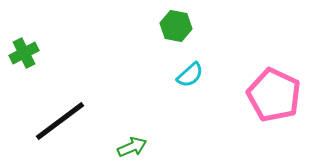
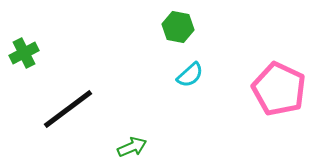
green hexagon: moved 2 px right, 1 px down
pink pentagon: moved 5 px right, 6 px up
black line: moved 8 px right, 12 px up
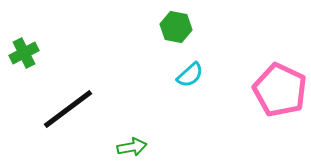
green hexagon: moved 2 px left
pink pentagon: moved 1 px right, 1 px down
green arrow: rotated 12 degrees clockwise
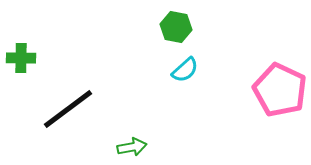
green cross: moved 3 px left, 5 px down; rotated 28 degrees clockwise
cyan semicircle: moved 5 px left, 5 px up
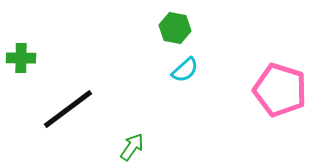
green hexagon: moved 1 px left, 1 px down
pink pentagon: rotated 8 degrees counterclockwise
green arrow: rotated 44 degrees counterclockwise
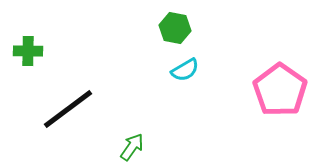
green cross: moved 7 px right, 7 px up
cyan semicircle: rotated 12 degrees clockwise
pink pentagon: rotated 18 degrees clockwise
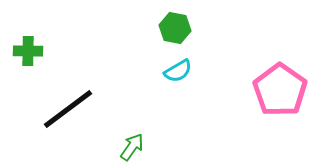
cyan semicircle: moved 7 px left, 1 px down
